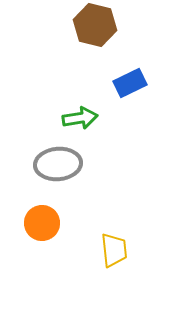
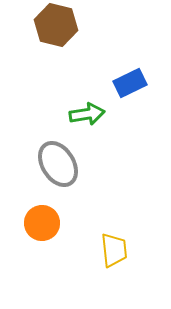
brown hexagon: moved 39 px left
green arrow: moved 7 px right, 4 px up
gray ellipse: rotated 63 degrees clockwise
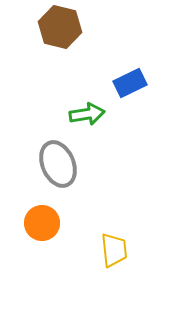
brown hexagon: moved 4 px right, 2 px down
gray ellipse: rotated 9 degrees clockwise
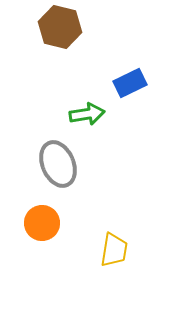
yellow trapezoid: rotated 15 degrees clockwise
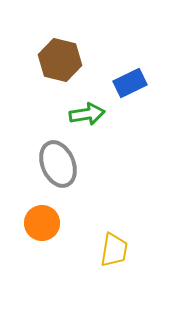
brown hexagon: moved 33 px down
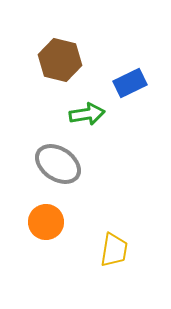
gray ellipse: rotated 33 degrees counterclockwise
orange circle: moved 4 px right, 1 px up
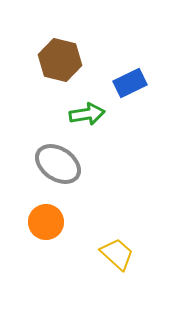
yellow trapezoid: moved 3 px right, 4 px down; rotated 57 degrees counterclockwise
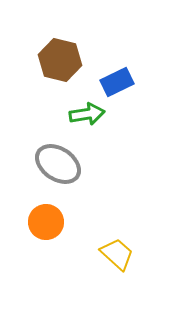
blue rectangle: moved 13 px left, 1 px up
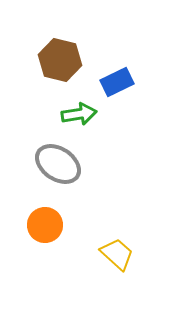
green arrow: moved 8 px left
orange circle: moved 1 px left, 3 px down
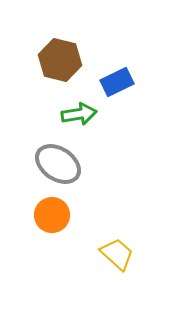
orange circle: moved 7 px right, 10 px up
